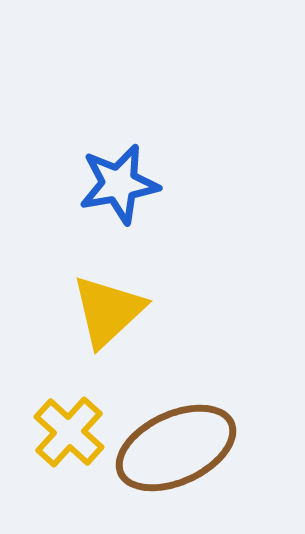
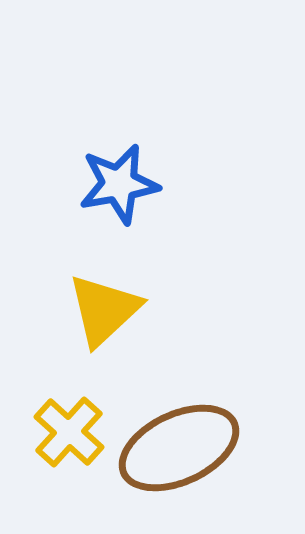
yellow triangle: moved 4 px left, 1 px up
brown ellipse: moved 3 px right
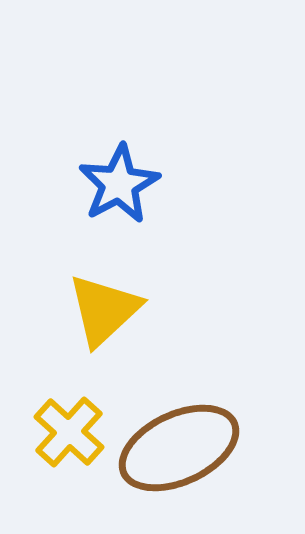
blue star: rotated 18 degrees counterclockwise
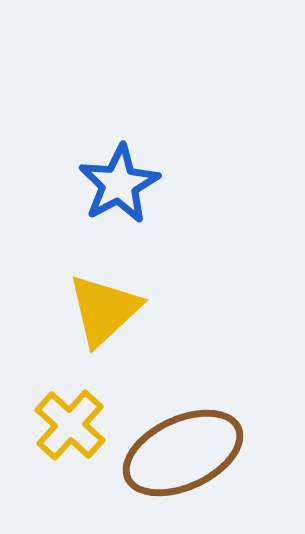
yellow cross: moved 1 px right, 7 px up
brown ellipse: moved 4 px right, 5 px down
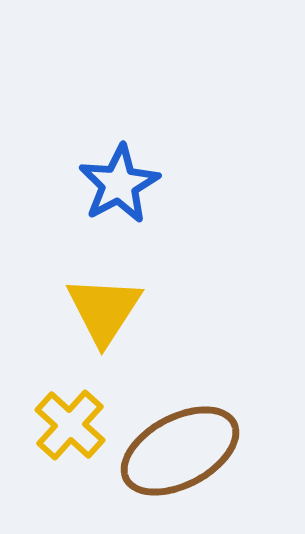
yellow triangle: rotated 14 degrees counterclockwise
brown ellipse: moved 3 px left, 2 px up; rotated 3 degrees counterclockwise
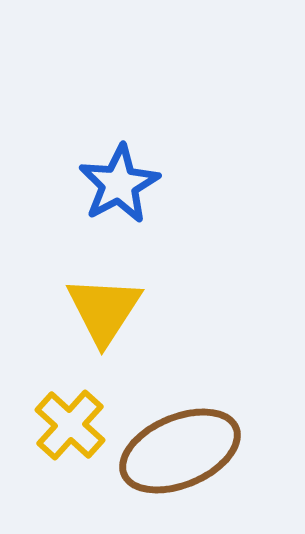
brown ellipse: rotated 5 degrees clockwise
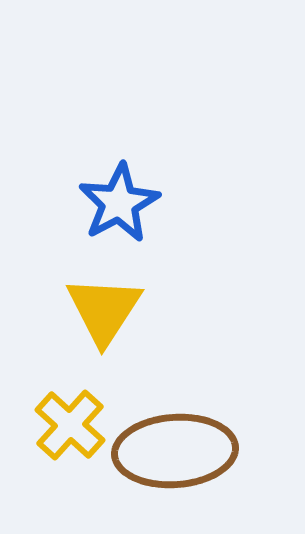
blue star: moved 19 px down
brown ellipse: moved 5 px left; rotated 19 degrees clockwise
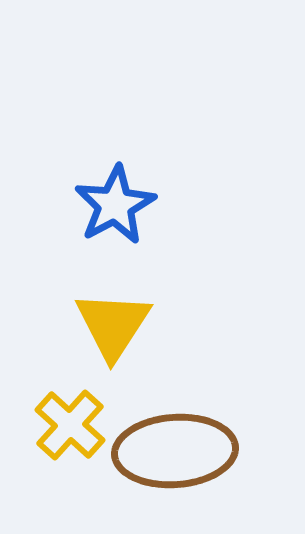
blue star: moved 4 px left, 2 px down
yellow triangle: moved 9 px right, 15 px down
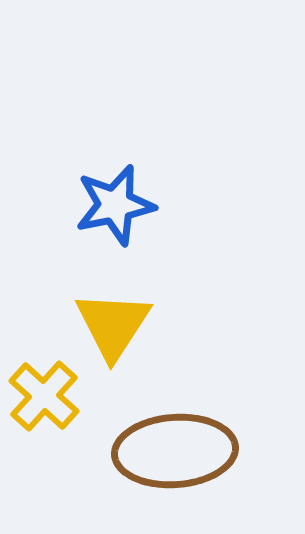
blue star: rotated 16 degrees clockwise
yellow cross: moved 26 px left, 29 px up
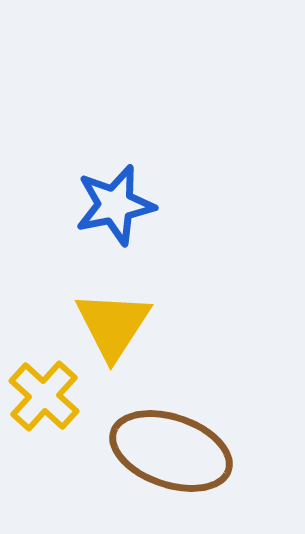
brown ellipse: moved 4 px left; rotated 23 degrees clockwise
